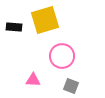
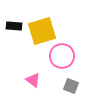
yellow square: moved 3 px left, 11 px down
black rectangle: moved 1 px up
pink triangle: rotated 35 degrees clockwise
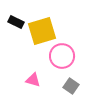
black rectangle: moved 2 px right, 4 px up; rotated 21 degrees clockwise
pink triangle: rotated 21 degrees counterclockwise
gray square: rotated 14 degrees clockwise
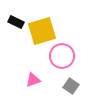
pink triangle: rotated 35 degrees counterclockwise
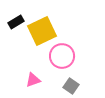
black rectangle: rotated 56 degrees counterclockwise
yellow square: rotated 8 degrees counterclockwise
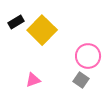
yellow square: moved 1 px up; rotated 20 degrees counterclockwise
pink circle: moved 26 px right
gray square: moved 10 px right, 6 px up
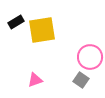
yellow square: rotated 36 degrees clockwise
pink circle: moved 2 px right, 1 px down
pink triangle: moved 2 px right
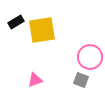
gray square: rotated 14 degrees counterclockwise
